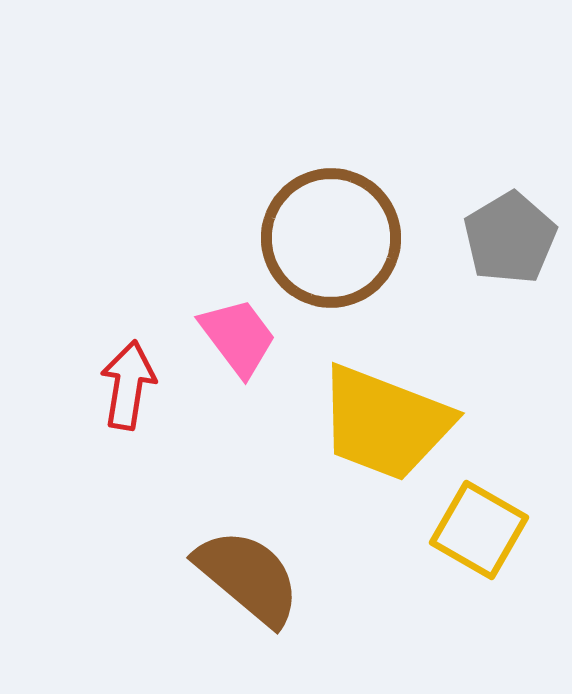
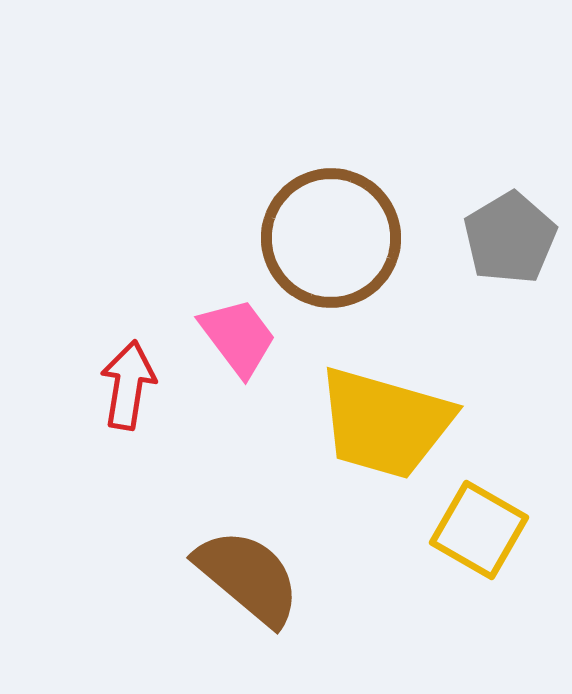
yellow trapezoid: rotated 5 degrees counterclockwise
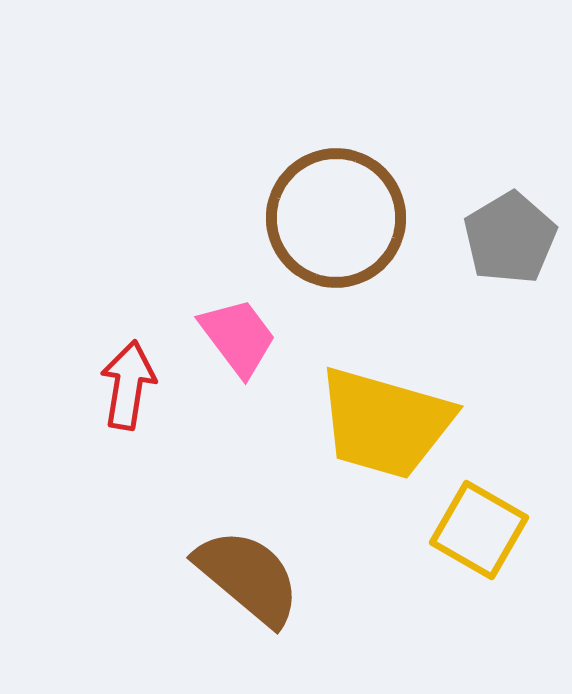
brown circle: moved 5 px right, 20 px up
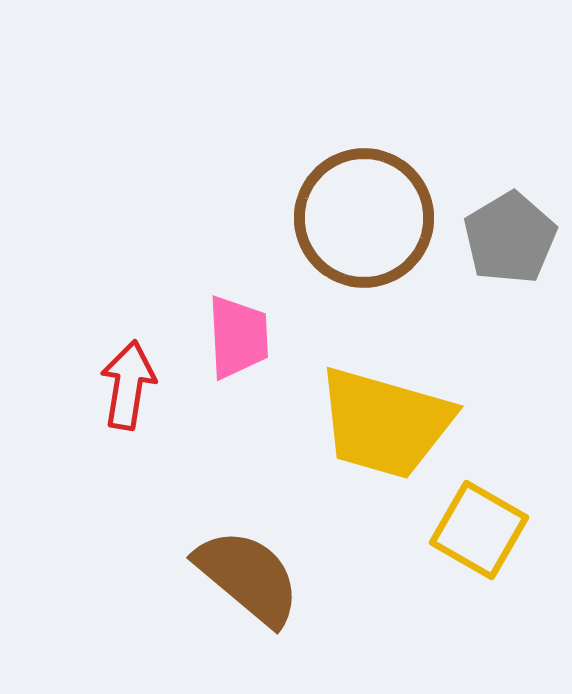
brown circle: moved 28 px right
pink trapezoid: rotated 34 degrees clockwise
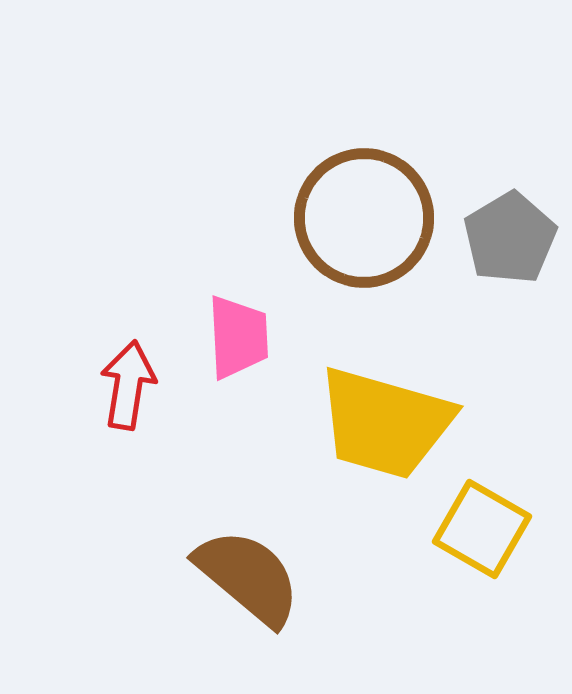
yellow square: moved 3 px right, 1 px up
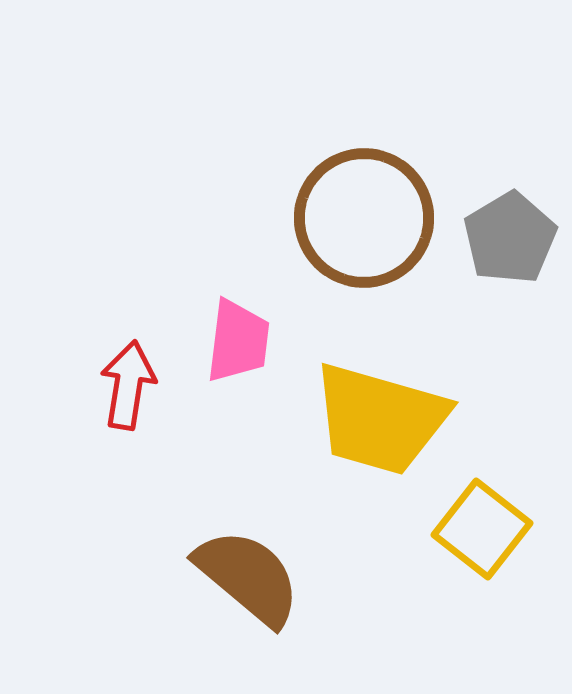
pink trapezoid: moved 4 px down; rotated 10 degrees clockwise
yellow trapezoid: moved 5 px left, 4 px up
yellow square: rotated 8 degrees clockwise
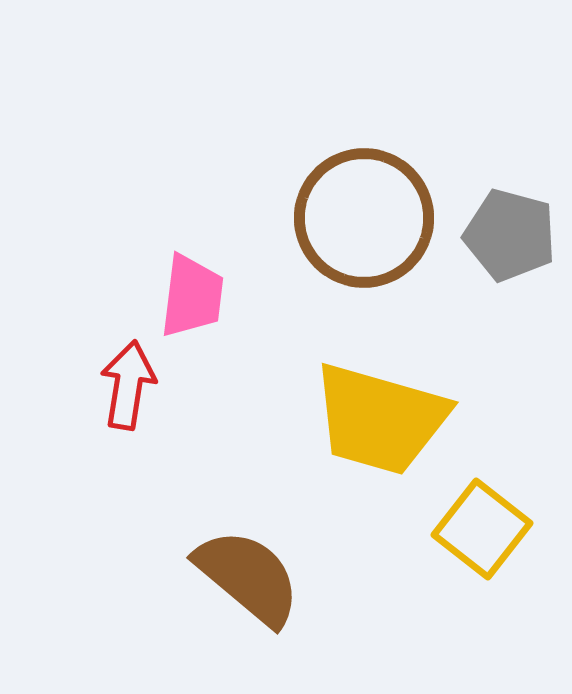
gray pentagon: moved 3 px up; rotated 26 degrees counterclockwise
pink trapezoid: moved 46 px left, 45 px up
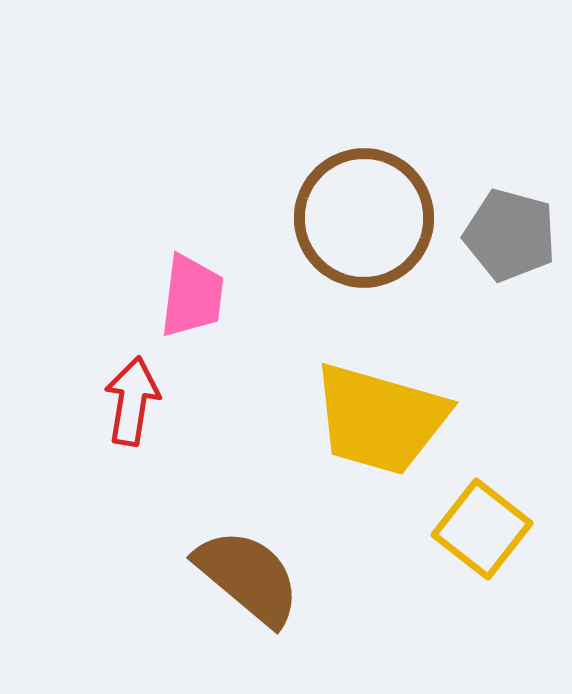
red arrow: moved 4 px right, 16 px down
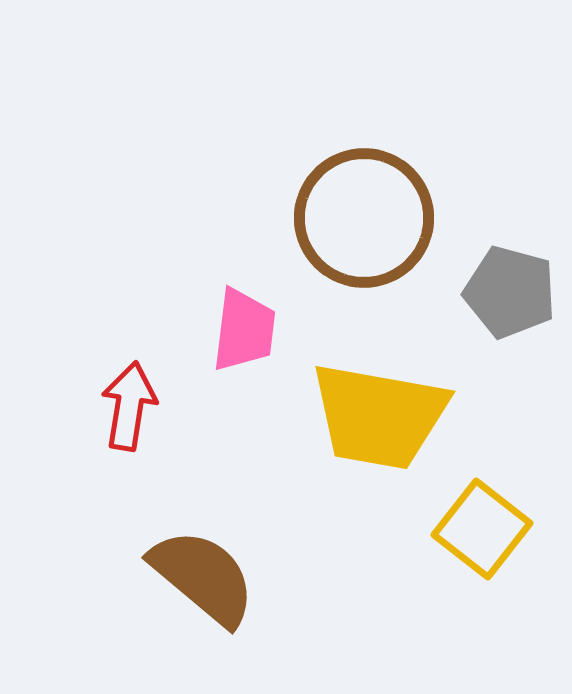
gray pentagon: moved 57 px down
pink trapezoid: moved 52 px right, 34 px down
red arrow: moved 3 px left, 5 px down
yellow trapezoid: moved 1 px left, 3 px up; rotated 6 degrees counterclockwise
brown semicircle: moved 45 px left
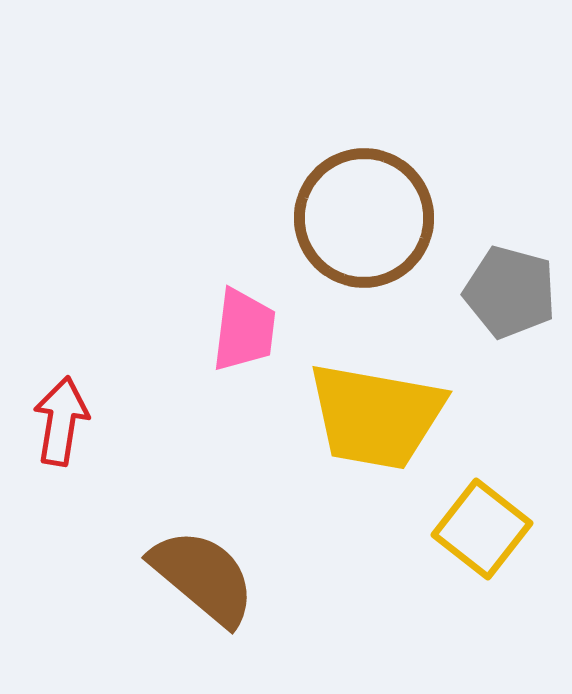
red arrow: moved 68 px left, 15 px down
yellow trapezoid: moved 3 px left
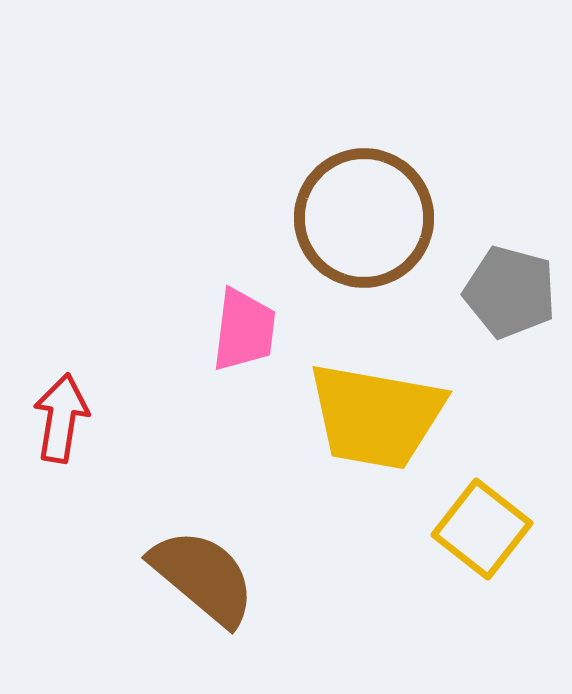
red arrow: moved 3 px up
